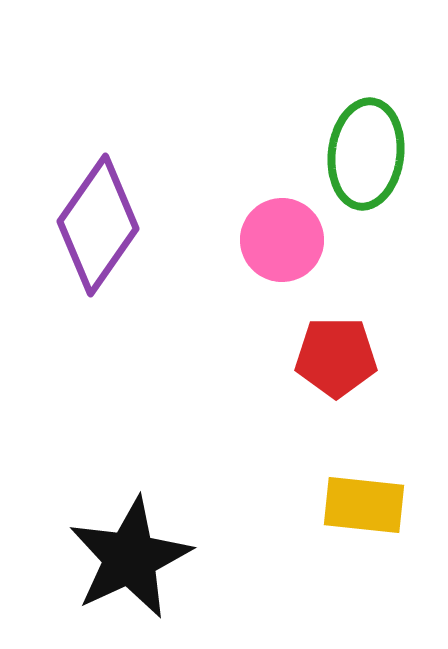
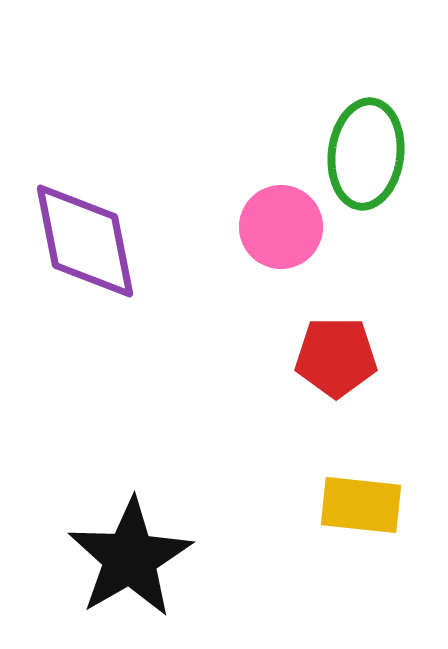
purple diamond: moved 13 px left, 16 px down; rotated 46 degrees counterclockwise
pink circle: moved 1 px left, 13 px up
yellow rectangle: moved 3 px left
black star: rotated 5 degrees counterclockwise
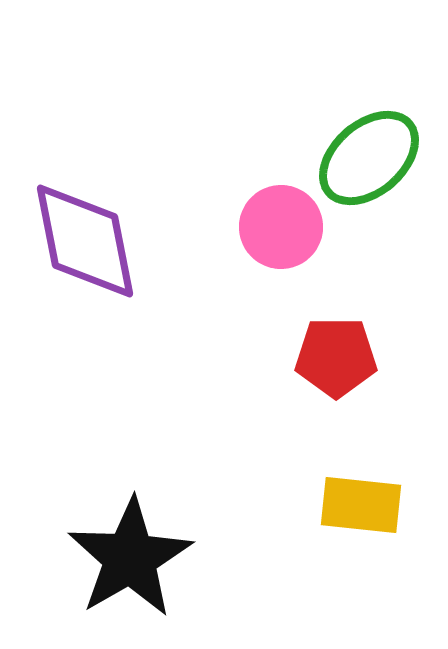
green ellipse: moved 3 px right, 4 px down; rotated 42 degrees clockwise
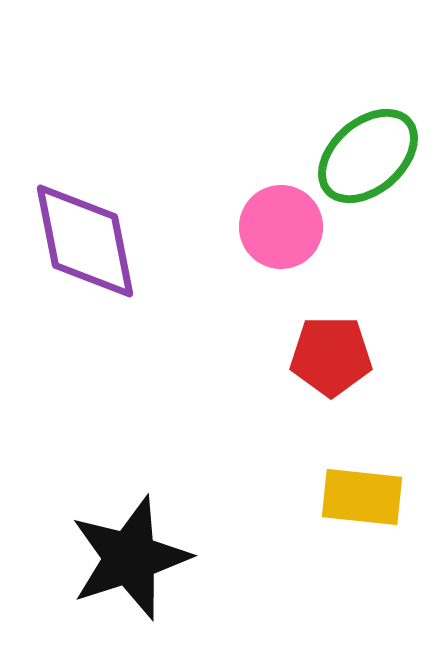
green ellipse: moved 1 px left, 2 px up
red pentagon: moved 5 px left, 1 px up
yellow rectangle: moved 1 px right, 8 px up
black star: rotated 12 degrees clockwise
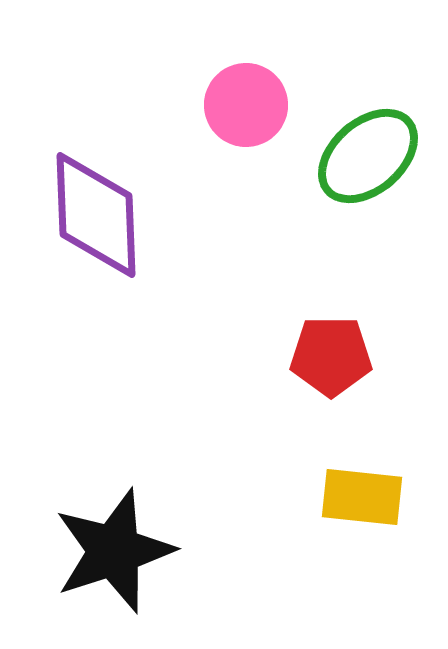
pink circle: moved 35 px left, 122 px up
purple diamond: moved 11 px right, 26 px up; rotated 9 degrees clockwise
black star: moved 16 px left, 7 px up
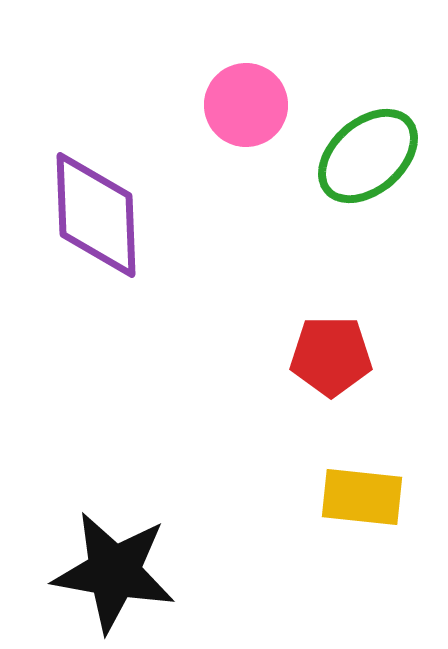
black star: moved 21 px down; rotated 28 degrees clockwise
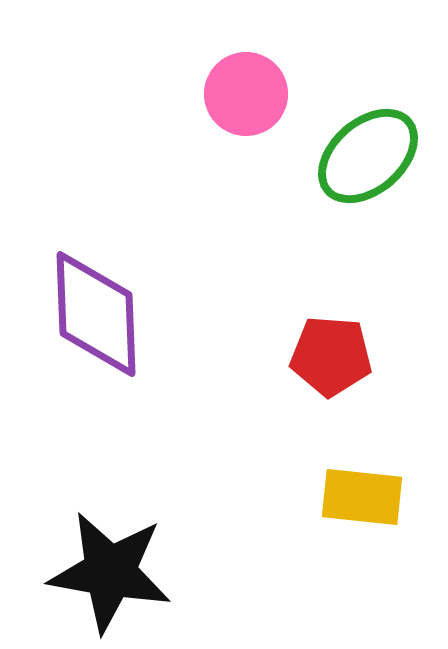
pink circle: moved 11 px up
purple diamond: moved 99 px down
red pentagon: rotated 4 degrees clockwise
black star: moved 4 px left
